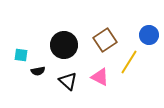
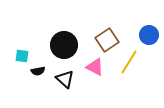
brown square: moved 2 px right
cyan square: moved 1 px right, 1 px down
pink triangle: moved 5 px left, 10 px up
black triangle: moved 3 px left, 2 px up
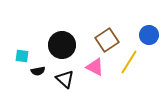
black circle: moved 2 px left
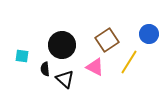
blue circle: moved 1 px up
black semicircle: moved 7 px right, 2 px up; rotated 96 degrees clockwise
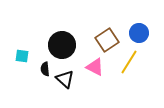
blue circle: moved 10 px left, 1 px up
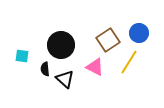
brown square: moved 1 px right
black circle: moved 1 px left
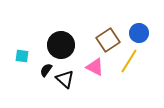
yellow line: moved 1 px up
black semicircle: moved 1 px right, 1 px down; rotated 40 degrees clockwise
